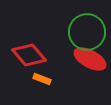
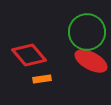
red ellipse: moved 1 px right, 2 px down
orange rectangle: rotated 30 degrees counterclockwise
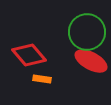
orange rectangle: rotated 18 degrees clockwise
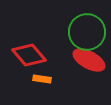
red ellipse: moved 2 px left, 1 px up
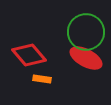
green circle: moved 1 px left
red ellipse: moved 3 px left, 2 px up
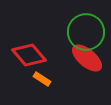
red ellipse: moved 1 px right; rotated 12 degrees clockwise
orange rectangle: rotated 24 degrees clockwise
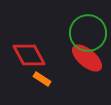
green circle: moved 2 px right, 1 px down
red diamond: rotated 12 degrees clockwise
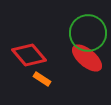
red diamond: rotated 12 degrees counterclockwise
